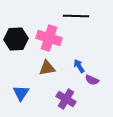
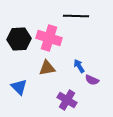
black hexagon: moved 3 px right
blue triangle: moved 2 px left, 6 px up; rotated 18 degrees counterclockwise
purple cross: moved 1 px right, 1 px down
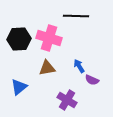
blue triangle: rotated 36 degrees clockwise
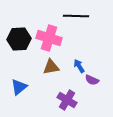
brown triangle: moved 4 px right, 1 px up
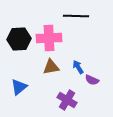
pink cross: rotated 20 degrees counterclockwise
blue arrow: moved 1 px left, 1 px down
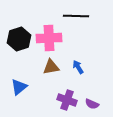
black hexagon: rotated 15 degrees counterclockwise
purple semicircle: moved 24 px down
purple cross: rotated 12 degrees counterclockwise
